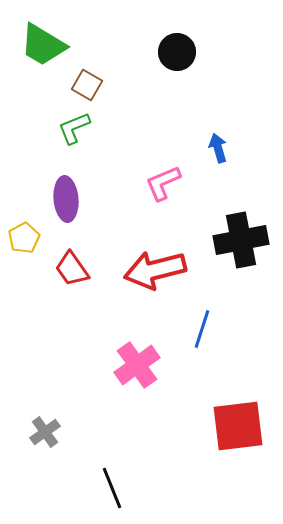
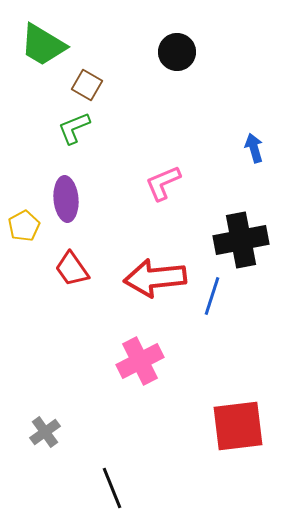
blue arrow: moved 36 px right
yellow pentagon: moved 12 px up
red arrow: moved 8 px down; rotated 8 degrees clockwise
blue line: moved 10 px right, 33 px up
pink cross: moved 3 px right, 4 px up; rotated 9 degrees clockwise
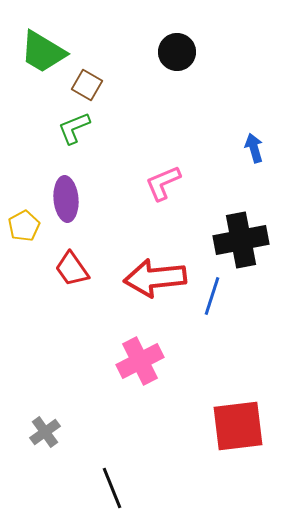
green trapezoid: moved 7 px down
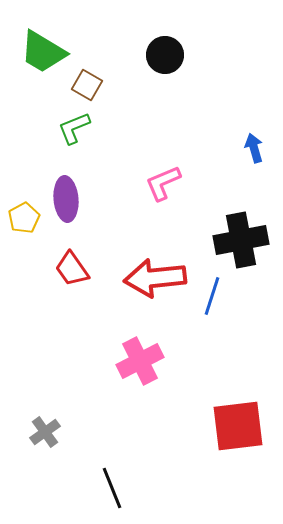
black circle: moved 12 px left, 3 px down
yellow pentagon: moved 8 px up
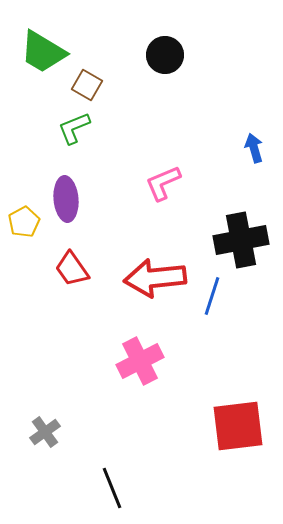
yellow pentagon: moved 4 px down
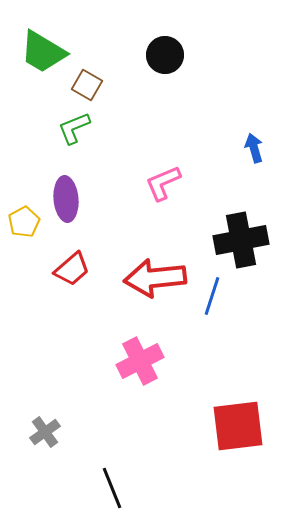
red trapezoid: rotated 96 degrees counterclockwise
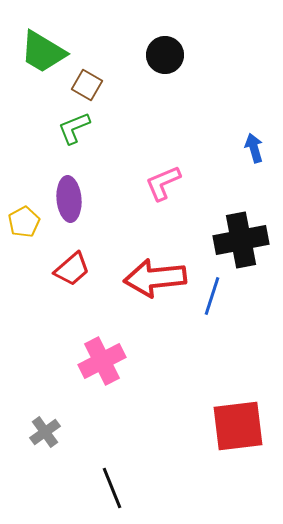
purple ellipse: moved 3 px right
pink cross: moved 38 px left
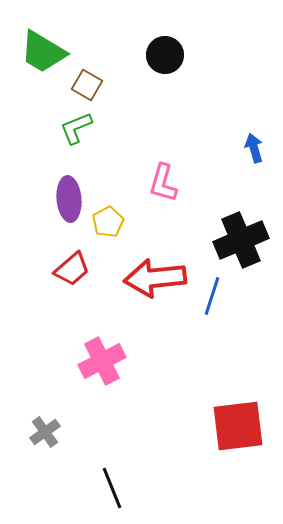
green L-shape: moved 2 px right
pink L-shape: rotated 51 degrees counterclockwise
yellow pentagon: moved 84 px right
black cross: rotated 12 degrees counterclockwise
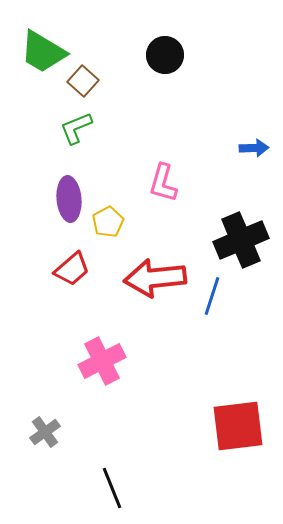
brown square: moved 4 px left, 4 px up; rotated 12 degrees clockwise
blue arrow: rotated 104 degrees clockwise
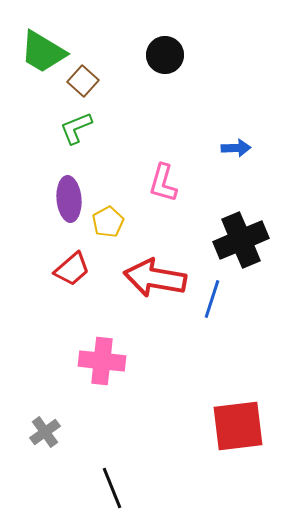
blue arrow: moved 18 px left
red arrow: rotated 16 degrees clockwise
blue line: moved 3 px down
pink cross: rotated 33 degrees clockwise
